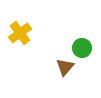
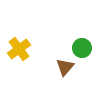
yellow cross: moved 1 px left, 16 px down
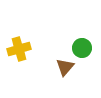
yellow cross: rotated 20 degrees clockwise
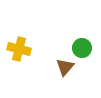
yellow cross: rotated 30 degrees clockwise
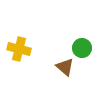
brown triangle: rotated 30 degrees counterclockwise
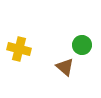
green circle: moved 3 px up
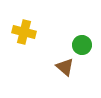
yellow cross: moved 5 px right, 17 px up
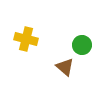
yellow cross: moved 2 px right, 7 px down
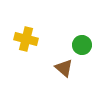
brown triangle: moved 1 px left, 1 px down
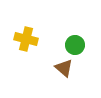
green circle: moved 7 px left
